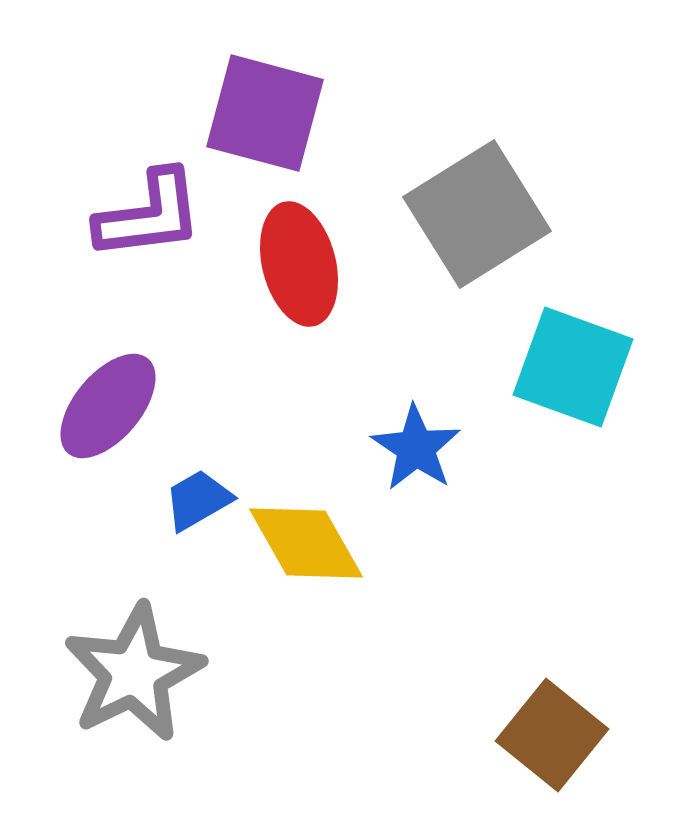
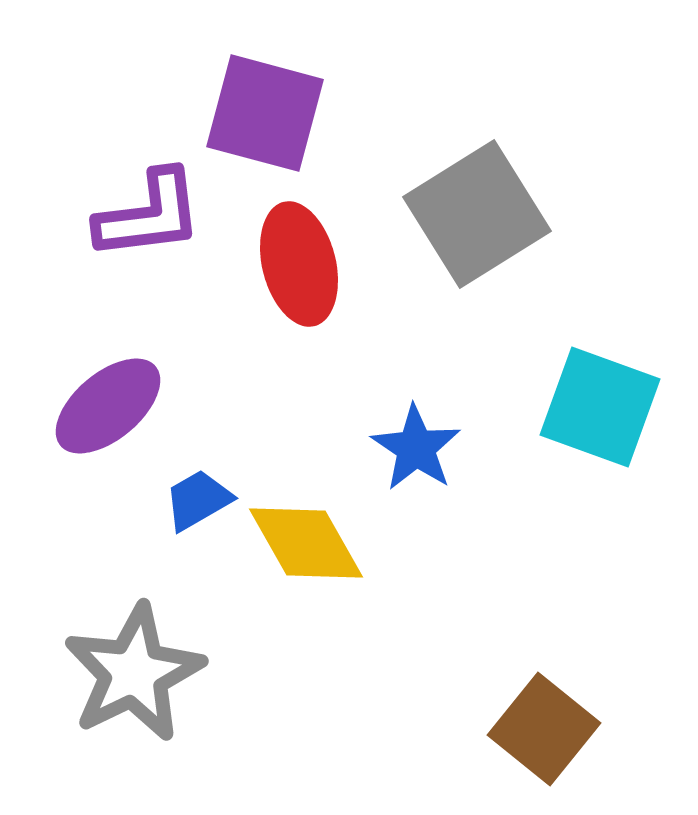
cyan square: moved 27 px right, 40 px down
purple ellipse: rotated 10 degrees clockwise
brown square: moved 8 px left, 6 px up
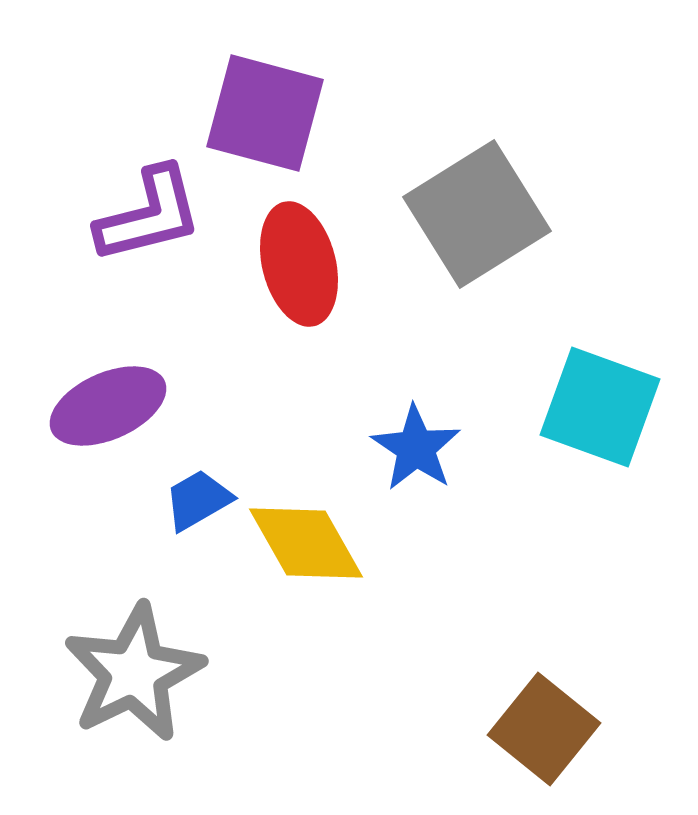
purple L-shape: rotated 7 degrees counterclockwise
purple ellipse: rotated 16 degrees clockwise
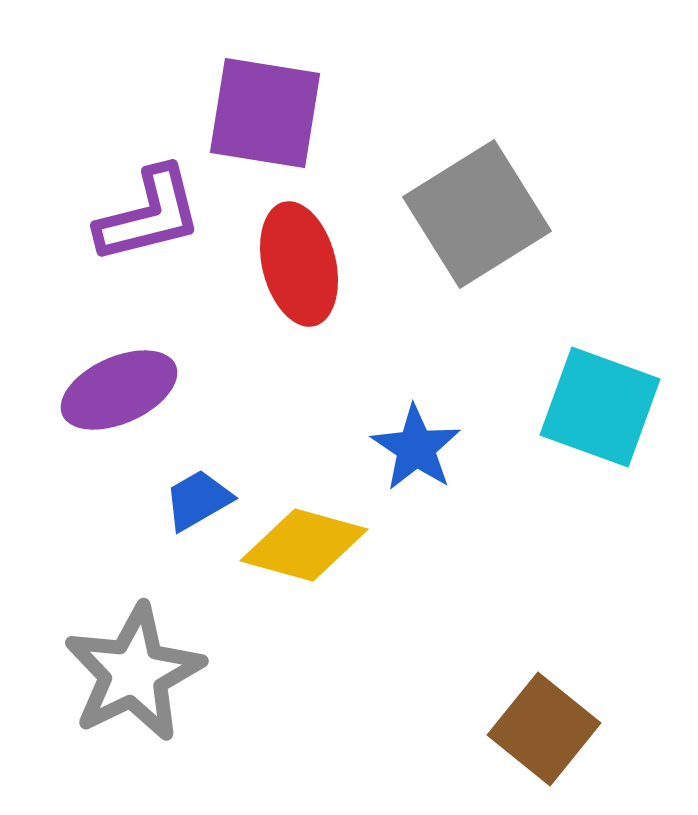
purple square: rotated 6 degrees counterclockwise
purple ellipse: moved 11 px right, 16 px up
yellow diamond: moved 2 px left, 2 px down; rotated 45 degrees counterclockwise
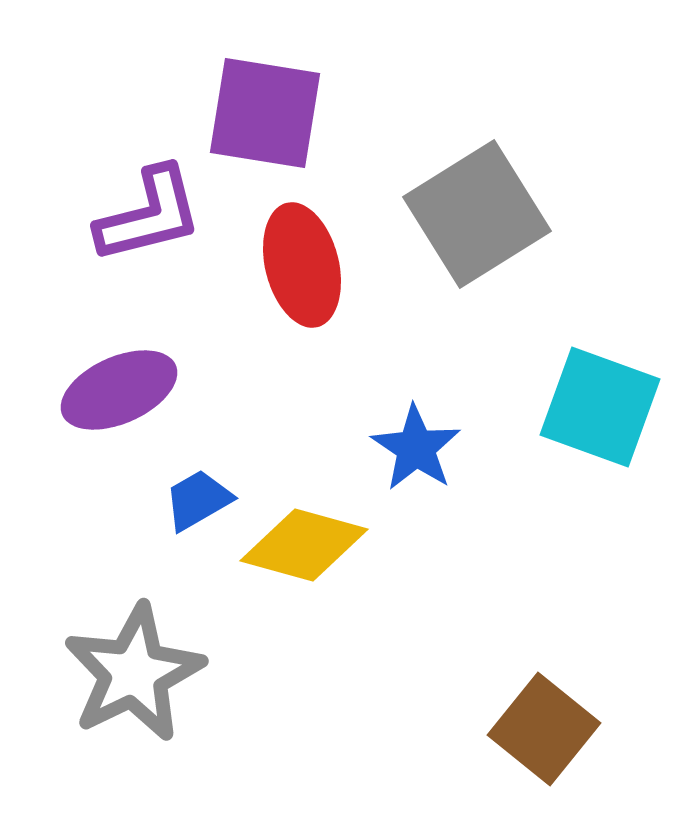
red ellipse: moved 3 px right, 1 px down
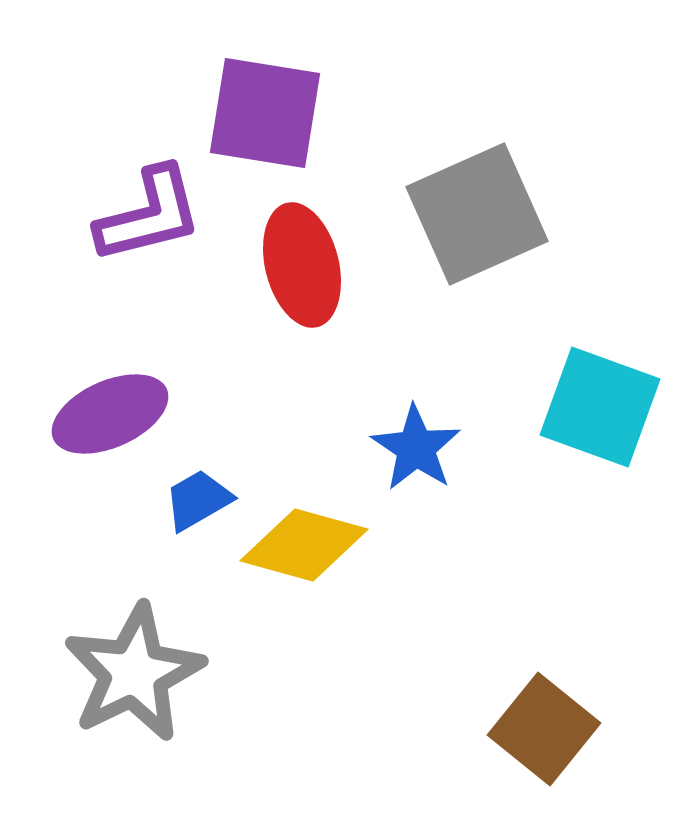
gray square: rotated 8 degrees clockwise
purple ellipse: moved 9 px left, 24 px down
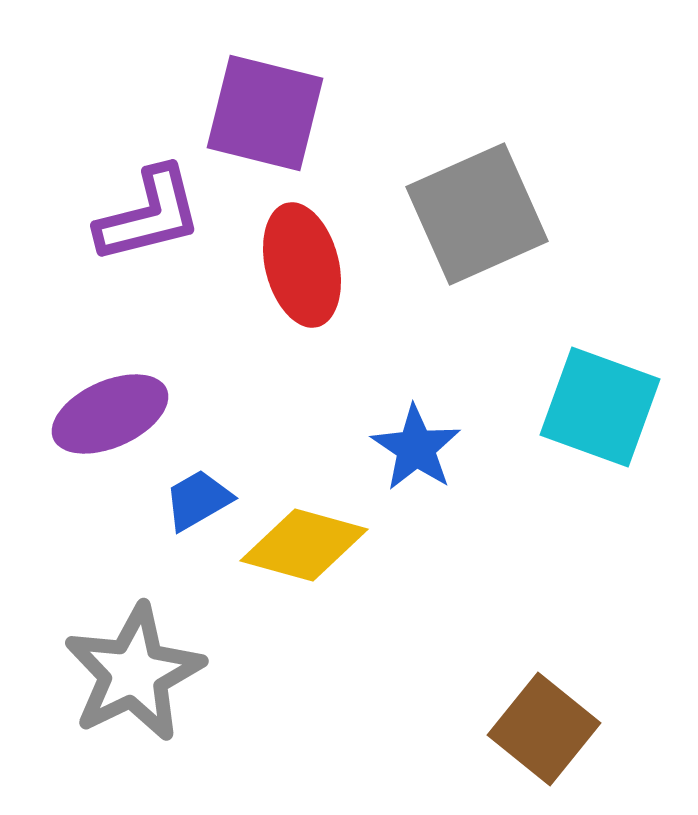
purple square: rotated 5 degrees clockwise
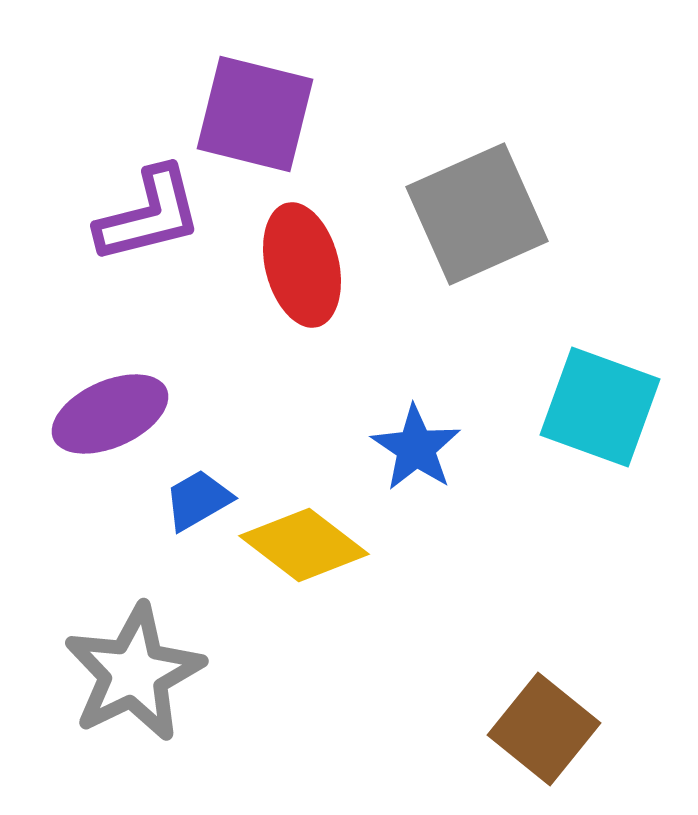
purple square: moved 10 px left, 1 px down
yellow diamond: rotated 22 degrees clockwise
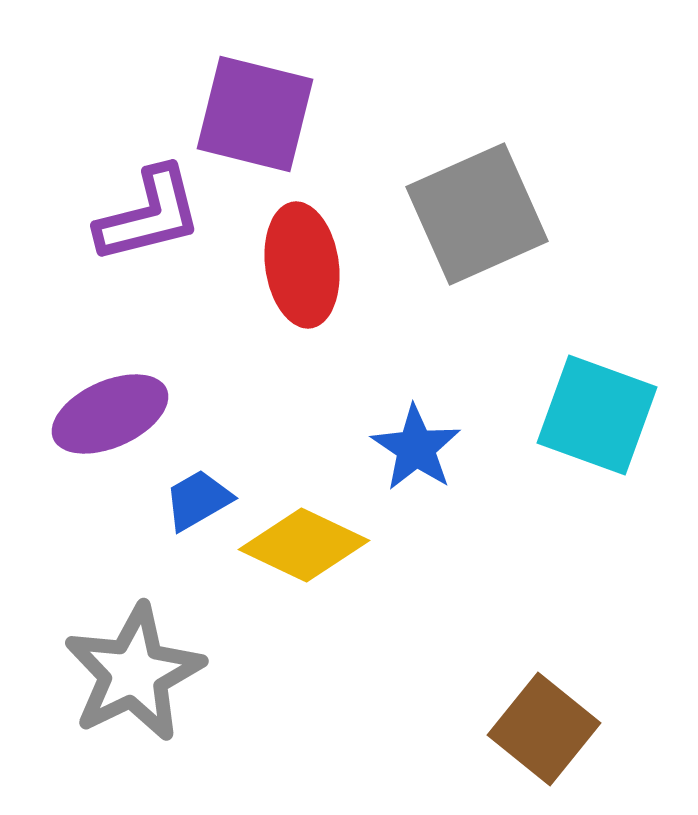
red ellipse: rotated 6 degrees clockwise
cyan square: moved 3 px left, 8 px down
yellow diamond: rotated 12 degrees counterclockwise
